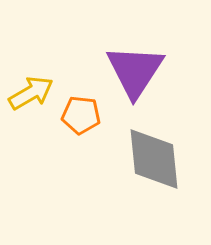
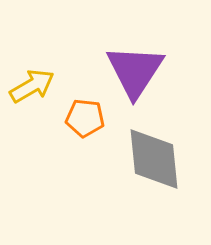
yellow arrow: moved 1 px right, 7 px up
orange pentagon: moved 4 px right, 3 px down
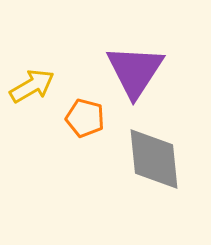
orange pentagon: rotated 9 degrees clockwise
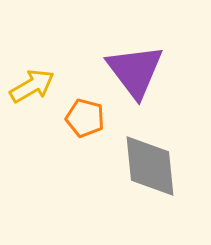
purple triangle: rotated 10 degrees counterclockwise
gray diamond: moved 4 px left, 7 px down
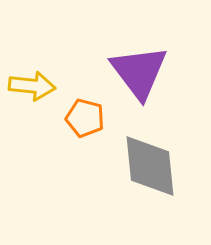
purple triangle: moved 4 px right, 1 px down
yellow arrow: rotated 36 degrees clockwise
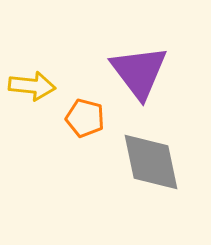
gray diamond: moved 1 px right, 4 px up; rotated 6 degrees counterclockwise
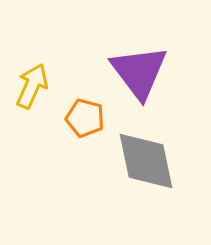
yellow arrow: rotated 72 degrees counterclockwise
gray diamond: moved 5 px left, 1 px up
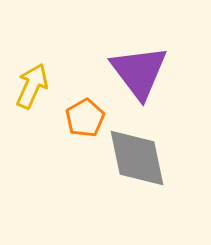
orange pentagon: rotated 27 degrees clockwise
gray diamond: moved 9 px left, 3 px up
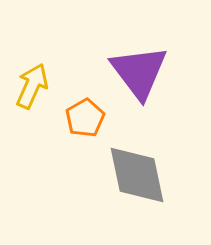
gray diamond: moved 17 px down
